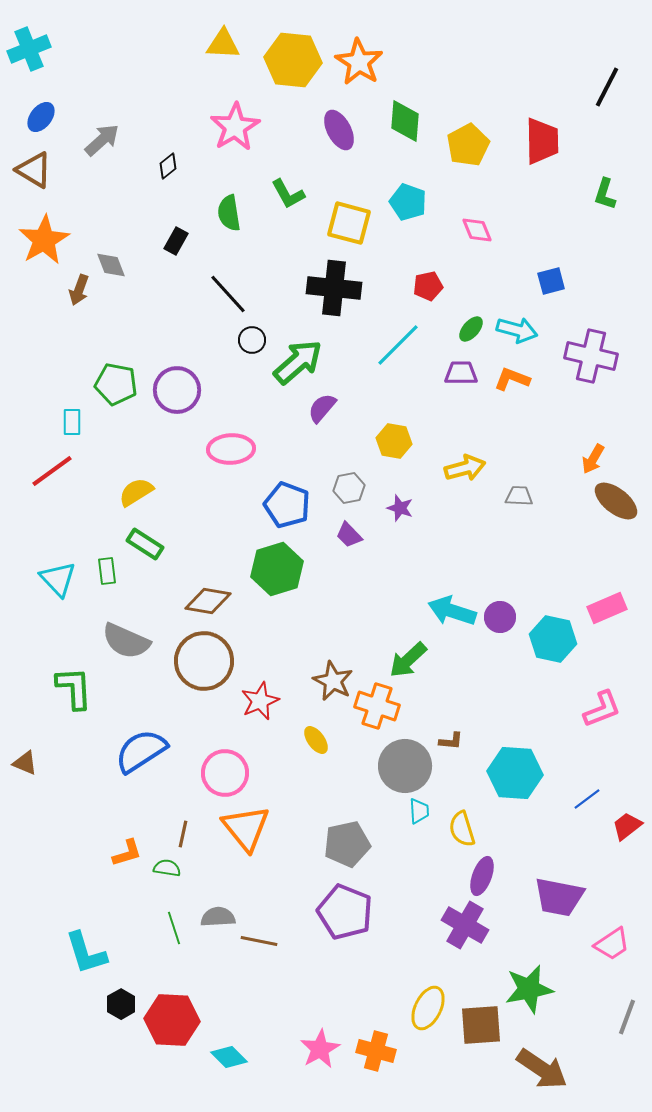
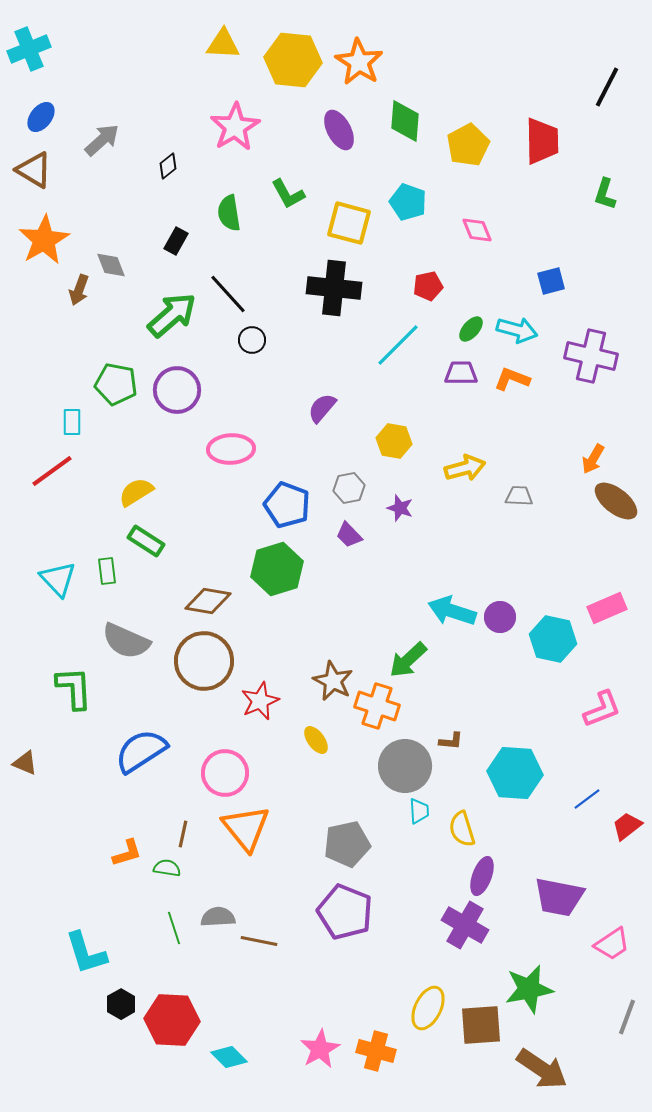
green arrow at (298, 362): moved 126 px left, 47 px up
green rectangle at (145, 544): moved 1 px right, 3 px up
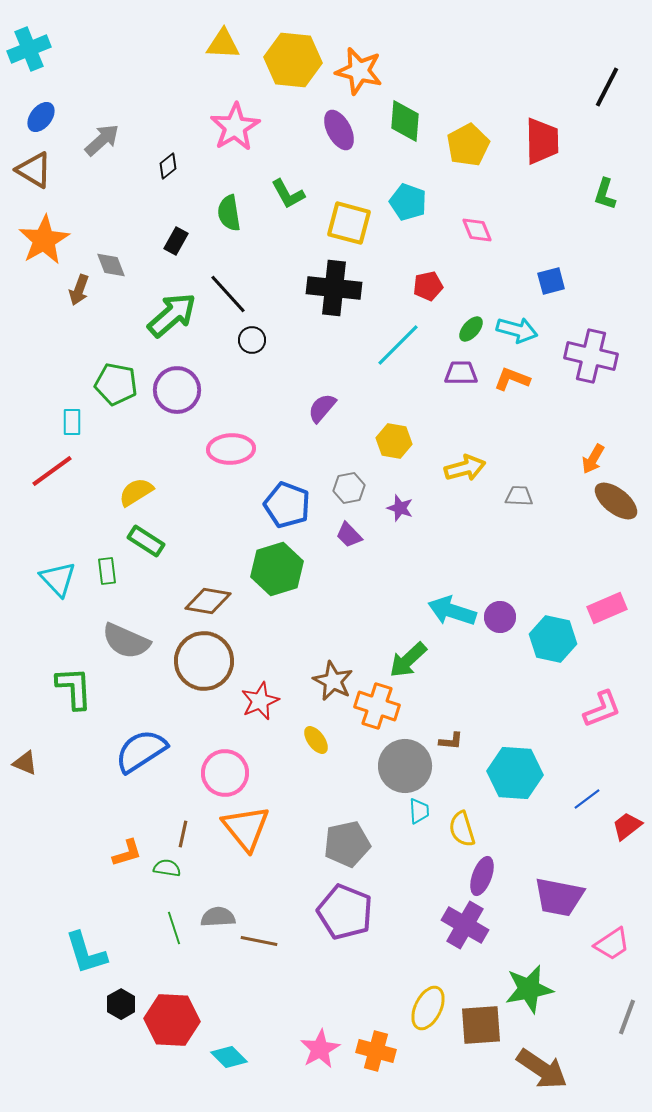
orange star at (359, 62): moved 9 px down; rotated 18 degrees counterclockwise
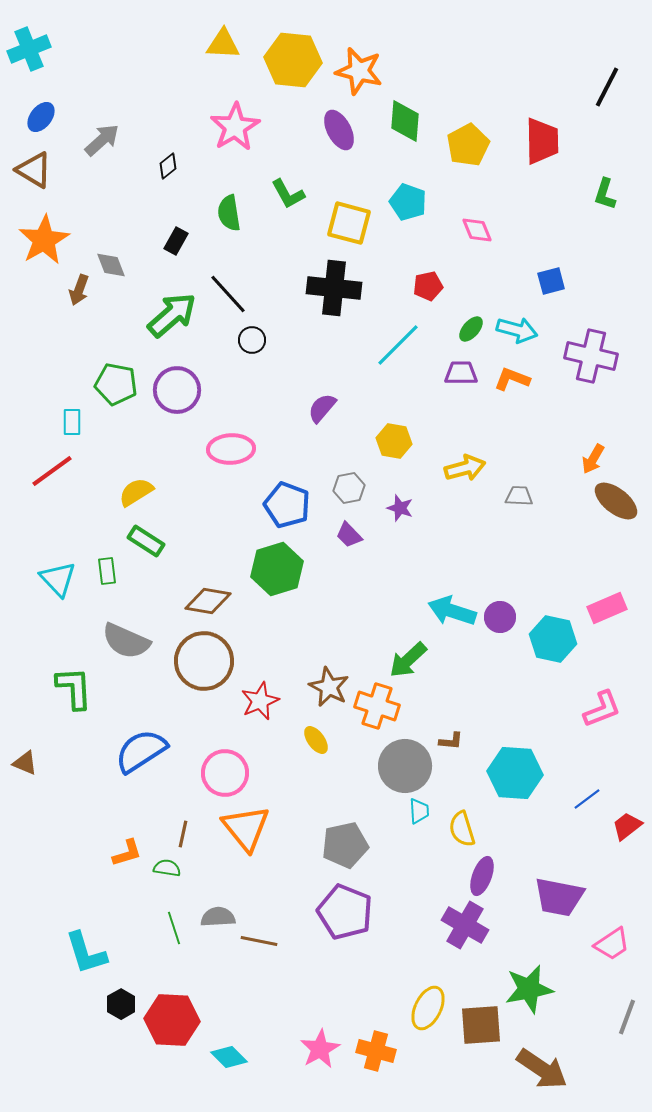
brown star at (333, 681): moved 4 px left, 6 px down
gray pentagon at (347, 844): moved 2 px left, 1 px down
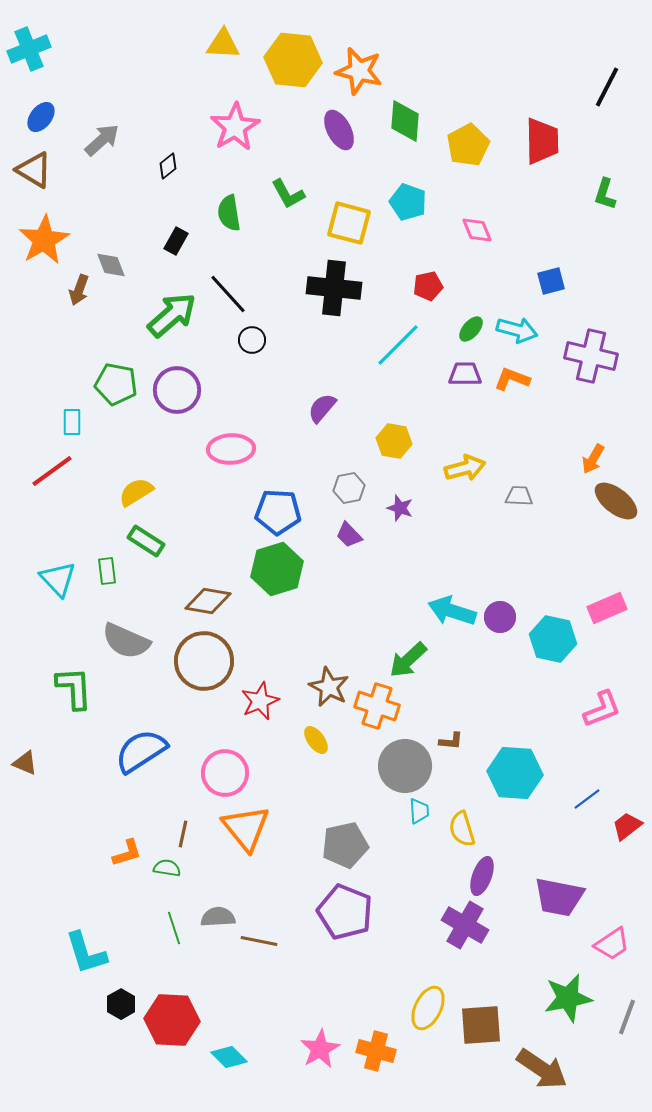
purple trapezoid at (461, 373): moved 4 px right, 1 px down
blue pentagon at (287, 505): moved 9 px left, 7 px down; rotated 18 degrees counterclockwise
green star at (529, 989): moved 39 px right, 9 px down
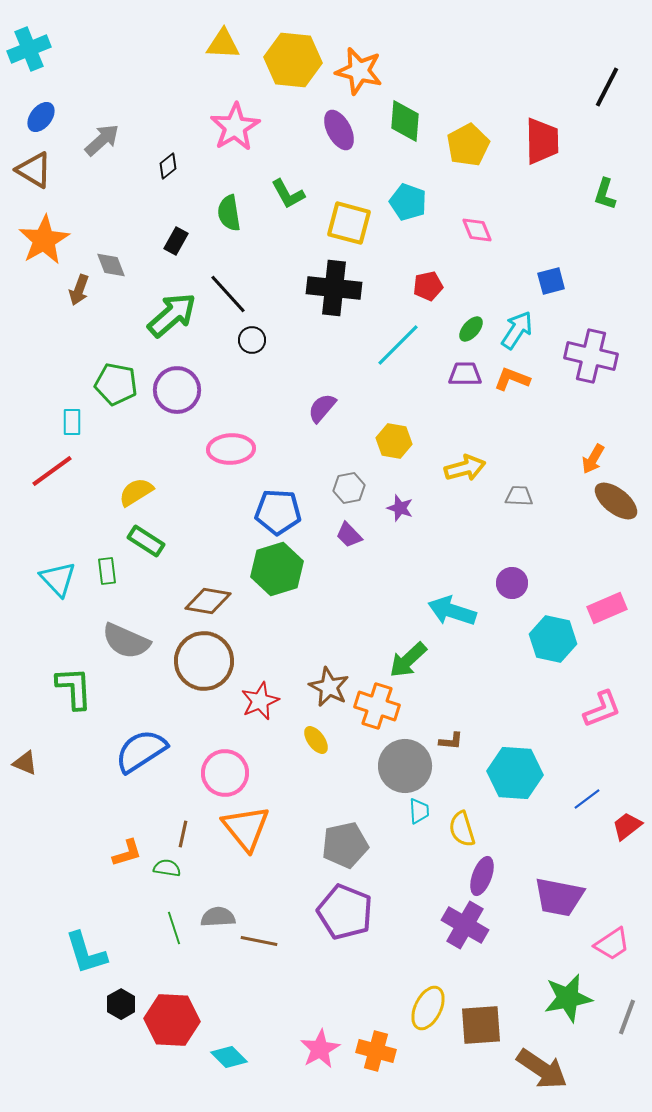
cyan arrow at (517, 330): rotated 72 degrees counterclockwise
purple circle at (500, 617): moved 12 px right, 34 px up
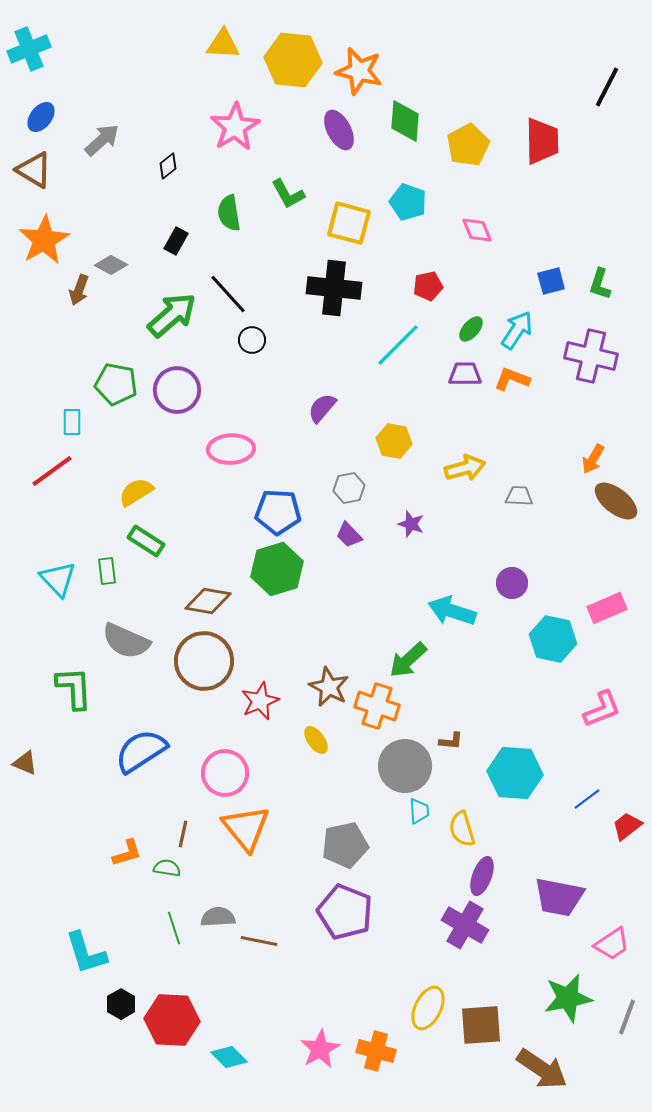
green L-shape at (605, 194): moved 5 px left, 90 px down
gray diamond at (111, 265): rotated 40 degrees counterclockwise
purple star at (400, 508): moved 11 px right, 16 px down
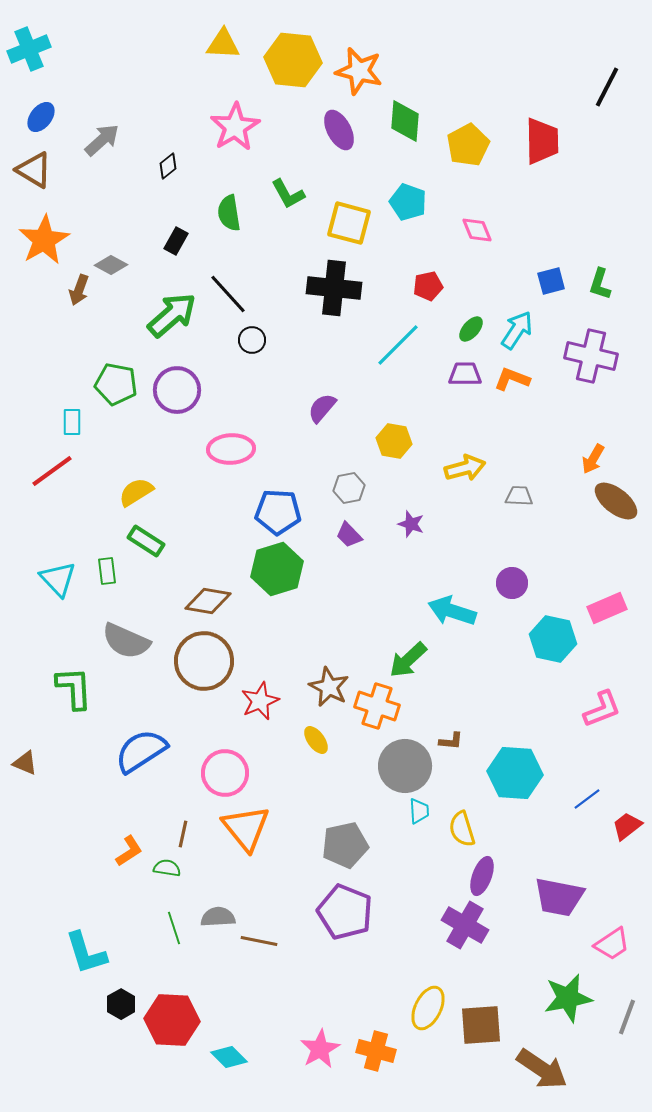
orange L-shape at (127, 853): moved 2 px right, 2 px up; rotated 16 degrees counterclockwise
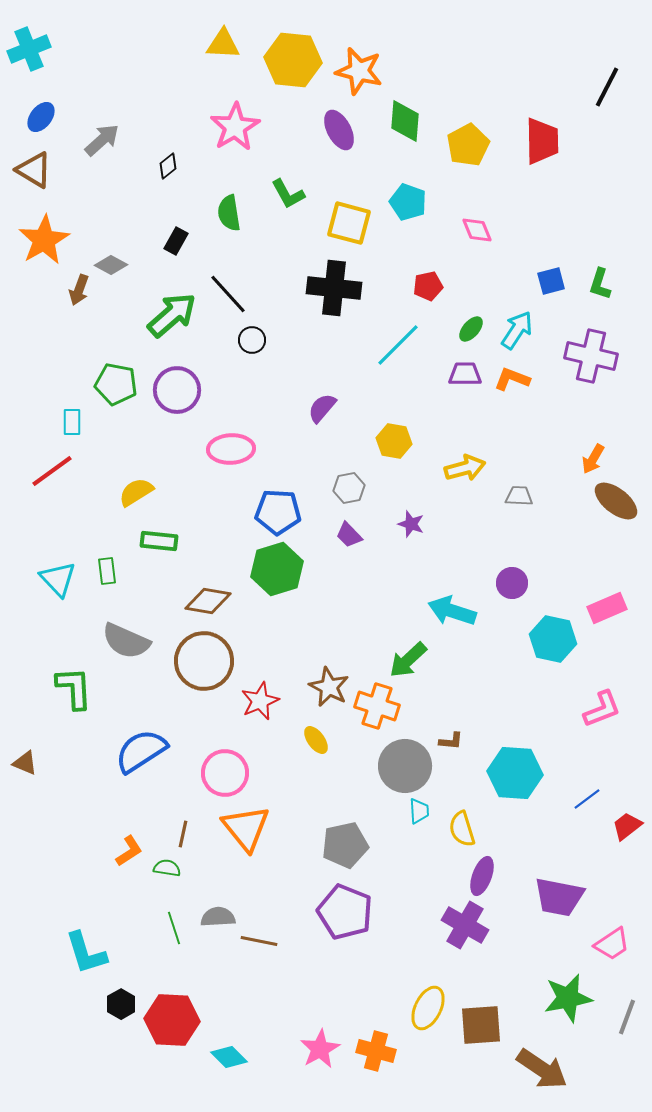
green rectangle at (146, 541): moved 13 px right; rotated 27 degrees counterclockwise
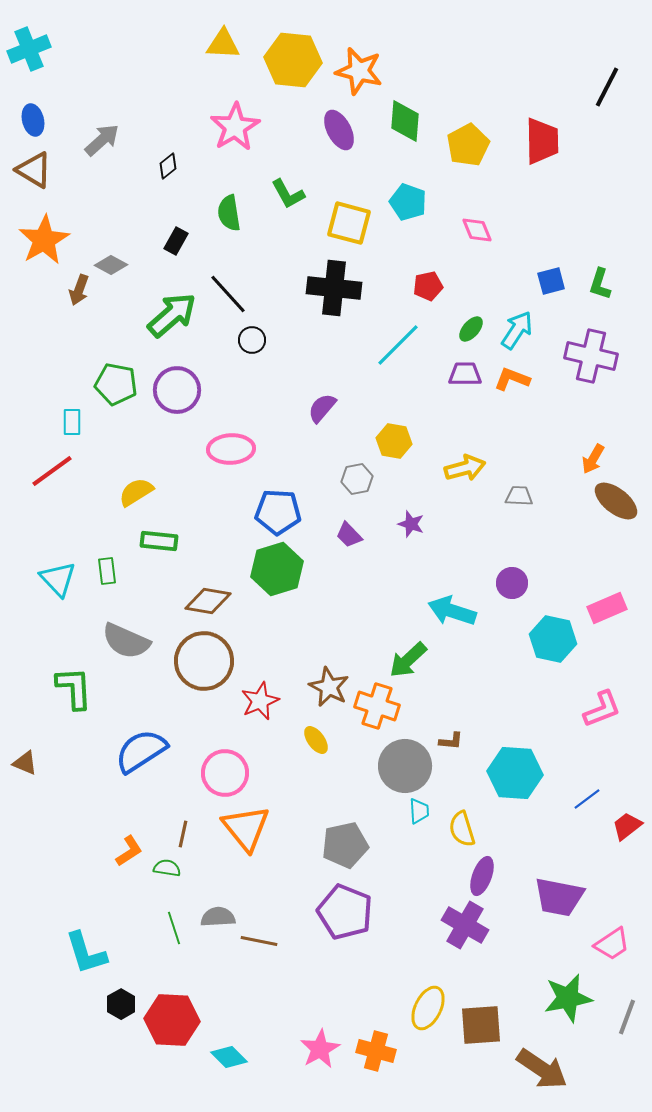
blue ellipse at (41, 117): moved 8 px left, 3 px down; rotated 52 degrees counterclockwise
gray hexagon at (349, 488): moved 8 px right, 9 px up
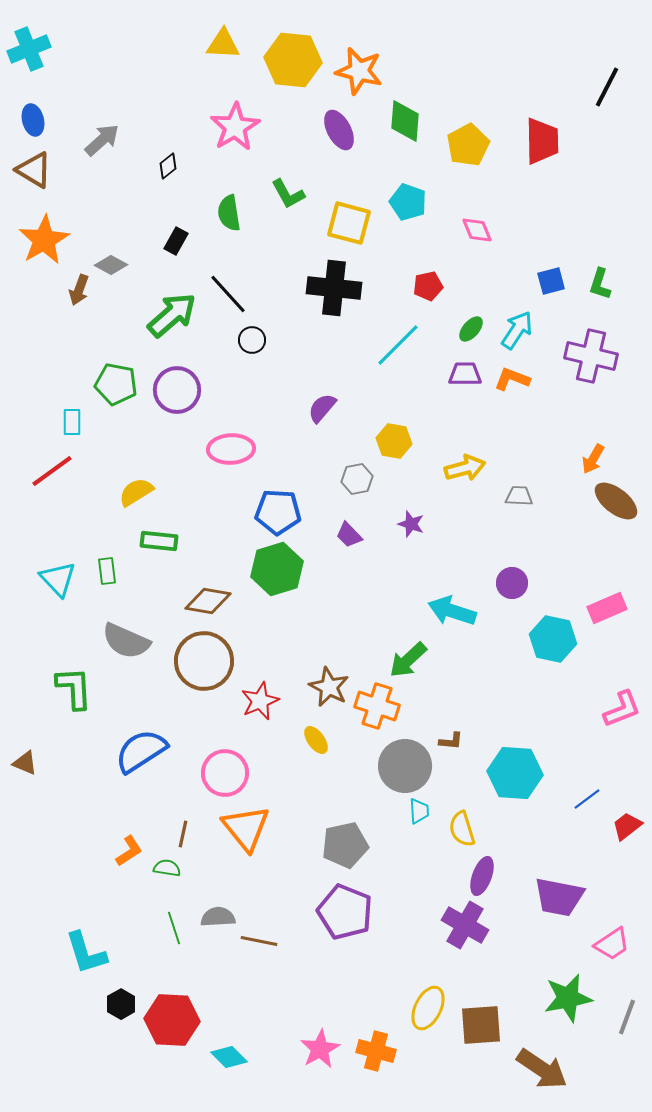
pink L-shape at (602, 709): moved 20 px right
